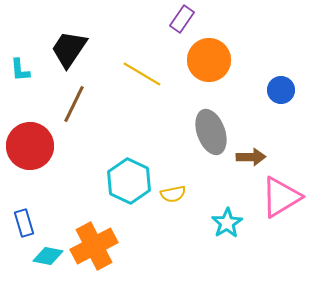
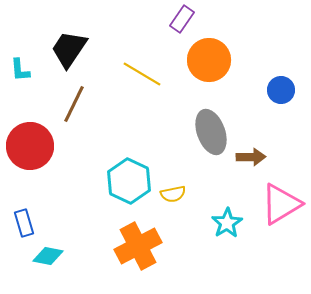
pink triangle: moved 7 px down
orange cross: moved 44 px right
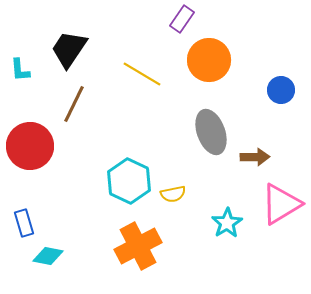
brown arrow: moved 4 px right
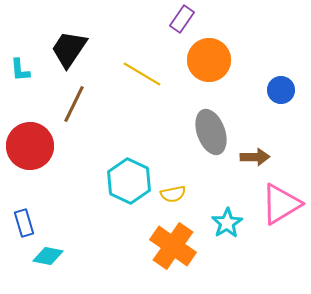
orange cross: moved 35 px right; rotated 27 degrees counterclockwise
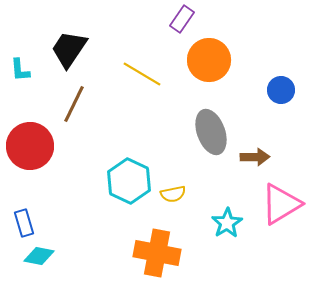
orange cross: moved 16 px left, 7 px down; rotated 24 degrees counterclockwise
cyan diamond: moved 9 px left
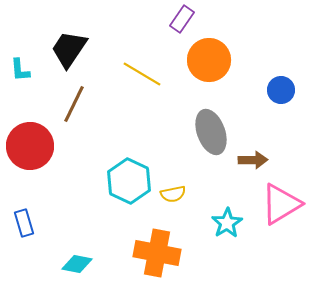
brown arrow: moved 2 px left, 3 px down
cyan diamond: moved 38 px right, 8 px down
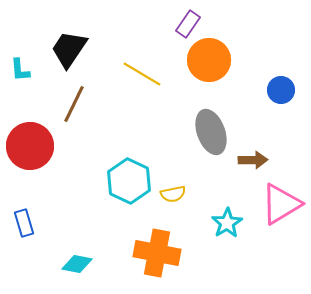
purple rectangle: moved 6 px right, 5 px down
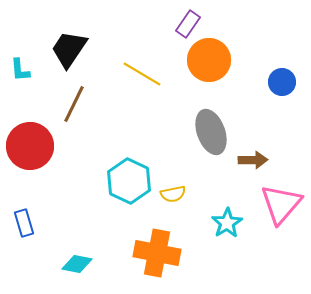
blue circle: moved 1 px right, 8 px up
pink triangle: rotated 18 degrees counterclockwise
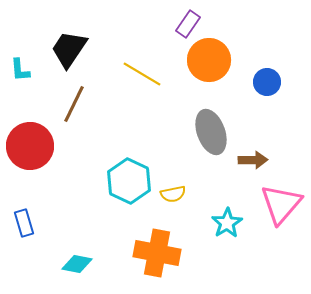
blue circle: moved 15 px left
